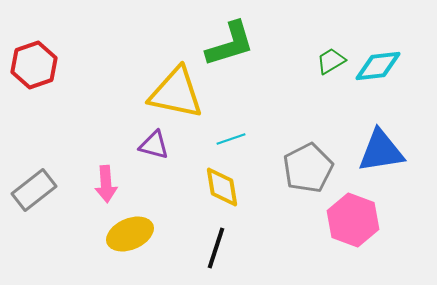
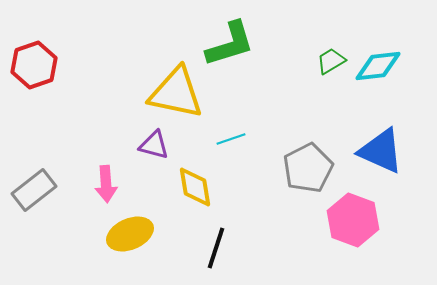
blue triangle: rotated 33 degrees clockwise
yellow diamond: moved 27 px left
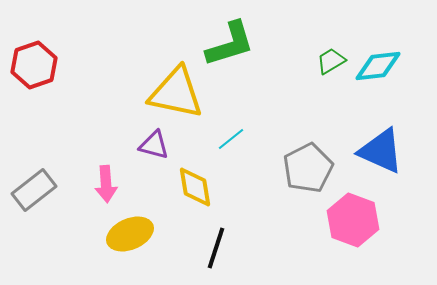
cyan line: rotated 20 degrees counterclockwise
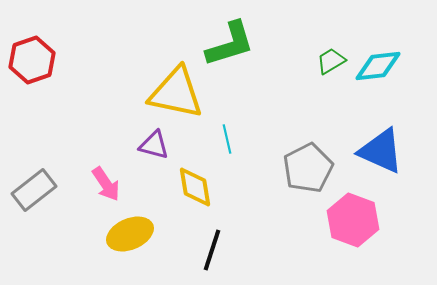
red hexagon: moved 2 px left, 5 px up
cyan line: moved 4 px left; rotated 64 degrees counterclockwise
pink arrow: rotated 30 degrees counterclockwise
black line: moved 4 px left, 2 px down
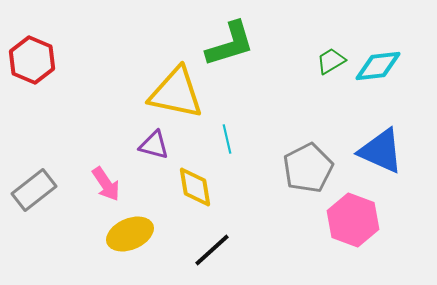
red hexagon: rotated 18 degrees counterclockwise
black line: rotated 30 degrees clockwise
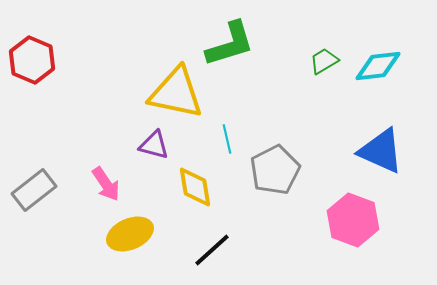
green trapezoid: moved 7 px left
gray pentagon: moved 33 px left, 2 px down
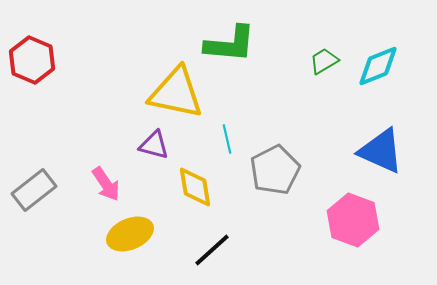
green L-shape: rotated 22 degrees clockwise
cyan diamond: rotated 15 degrees counterclockwise
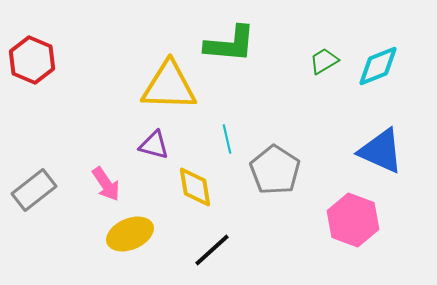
yellow triangle: moved 7 px left, 7 px up; rotated 10 degrees counterclockwise
gray pentagon: rotated 12 degrees counterclockwise
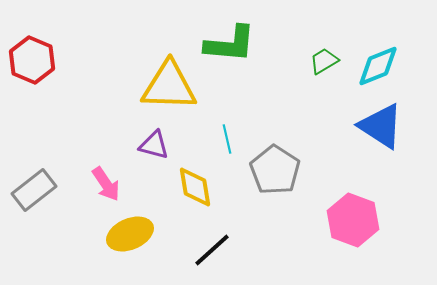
blue triangle: moved 25 px up; rotated 9 degrees clockwise
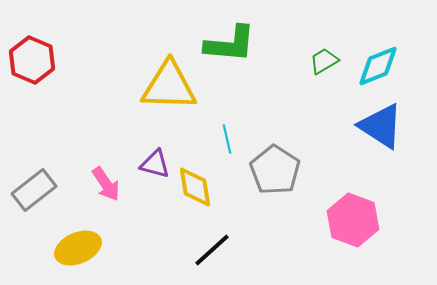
purple triangle: moved 1 px right, 19 px down
yellow ellipse: moved 52 px left, 14 px down
